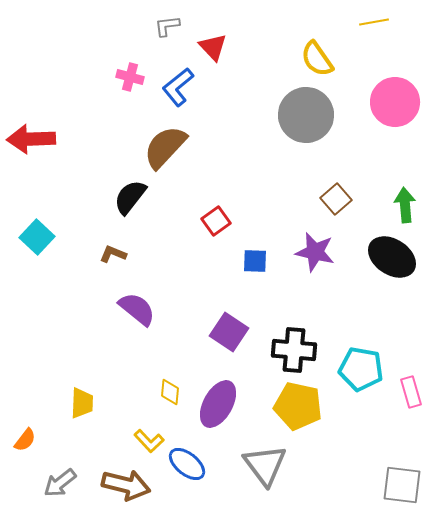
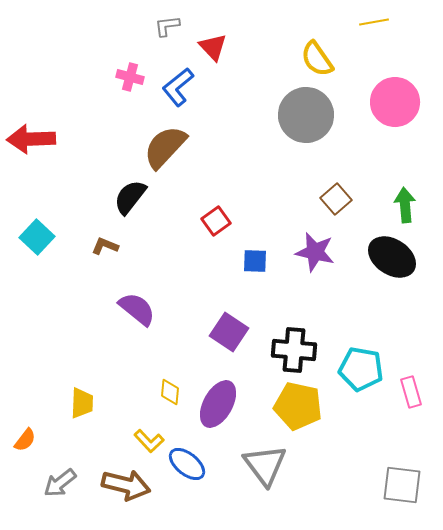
brown L-shape: moved 8 px left, 8 px up
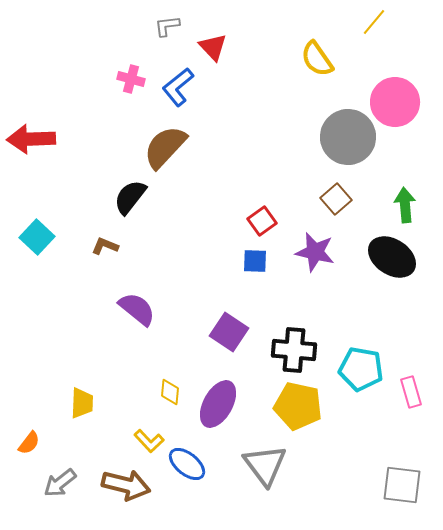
yellow line: rotated 40 degrees counterclockwise
pink cross: moved 1 px right, 2 px down
gray circle: moved 42 px right, 22 px down
red square: moved 46 px right
orange semicircle: moved 4 px right, 3 px down
